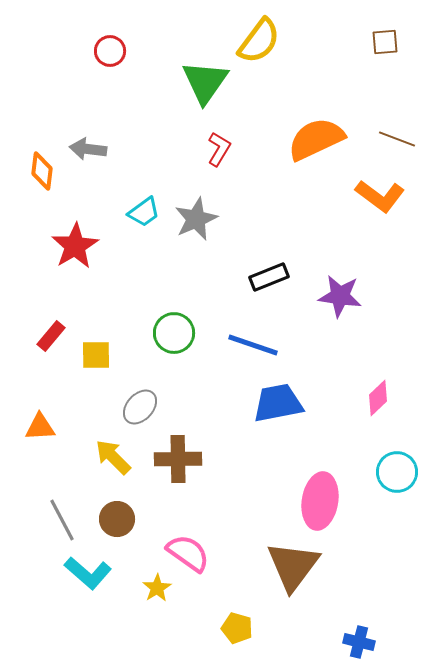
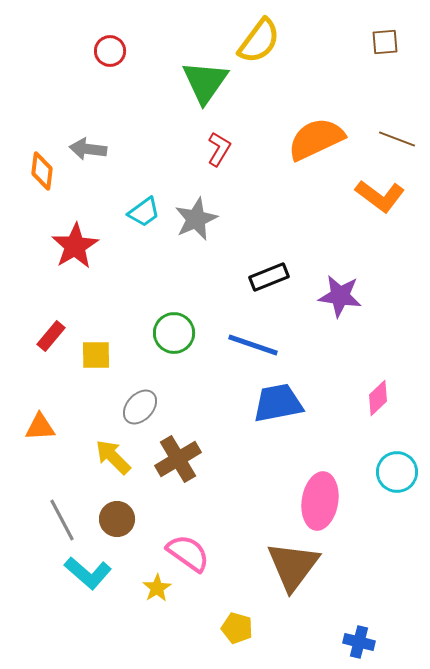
brown cross: rotated 30 degrees counterclockwise
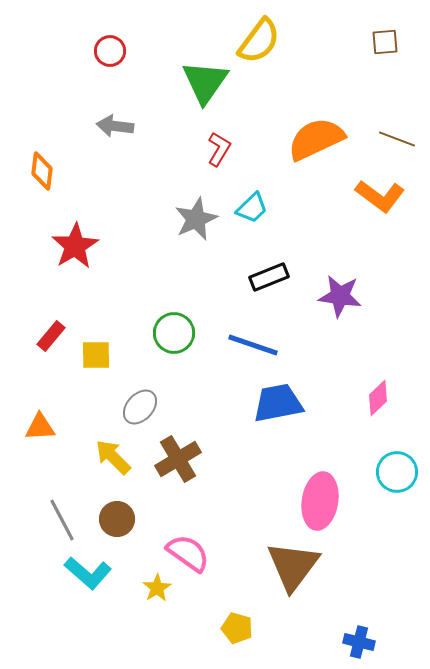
gray arrow: moved 27 px right, 23 px up
cyan trapezoid: moved 108 px right, 4 px up; rotated 8 degrees counterclockwise
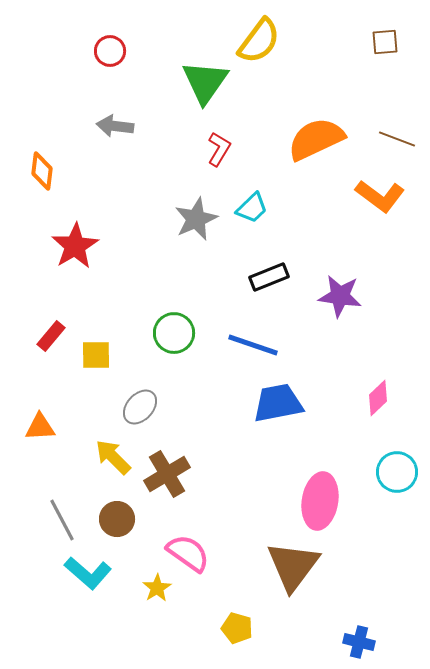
brown cross: moved 11 px left, 15 px down
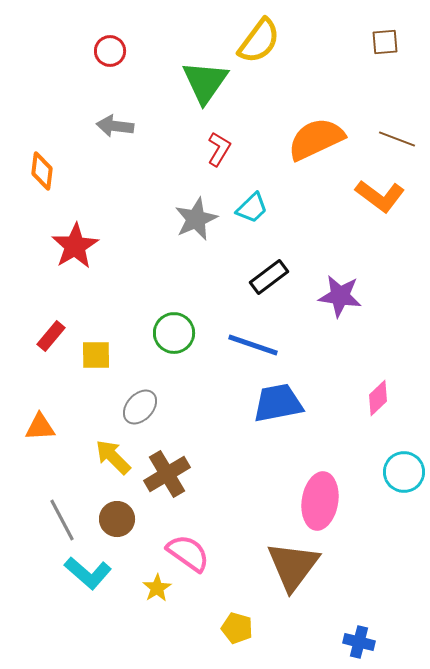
black rectangle: rotated 15 degrees counterclockwise
cyan circle: moved 7 px right
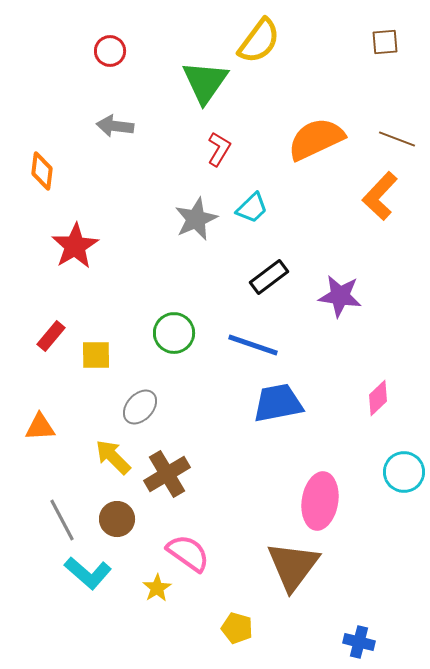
orange L-shape: rotated 96 degrees clockwise
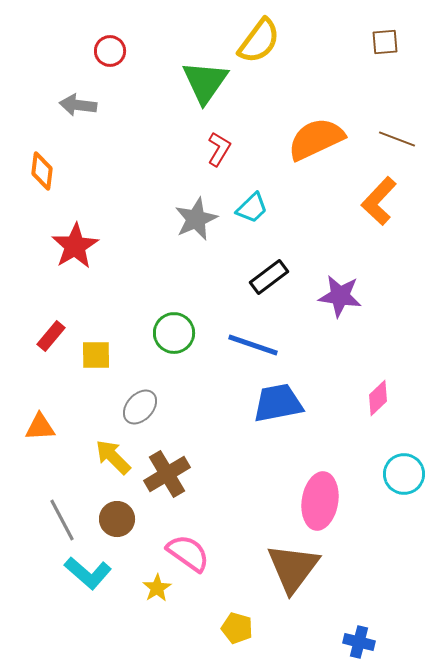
gray arrow: moved 37 px left, 21 px up
orange L-shape: moved 1 px left, 5 px down
cyan circle: moved 2 px down
brown triangle: moved 2 px down
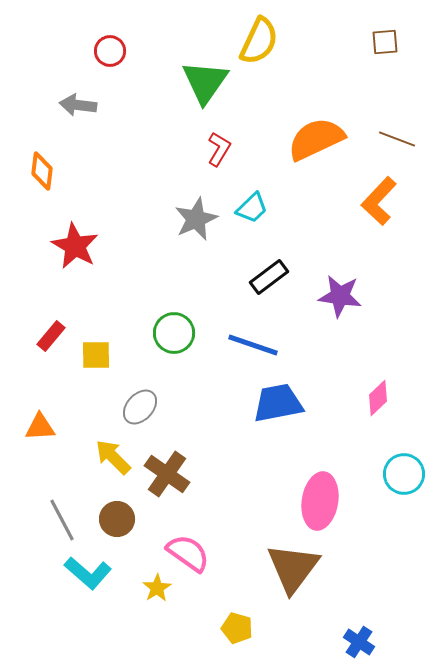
yellow semicircle: rotated 12 degrees counterclockwise
red star: rotated 12 degrees counterclockwise
brown cross: rotated 24 degrees counterclockwise
blue cross: rotated 20 degrees clockwise
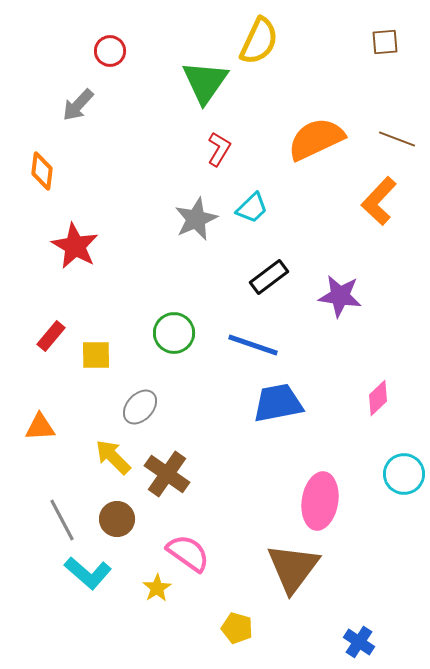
gray arrow: rotated 54 degrees counterclockwise
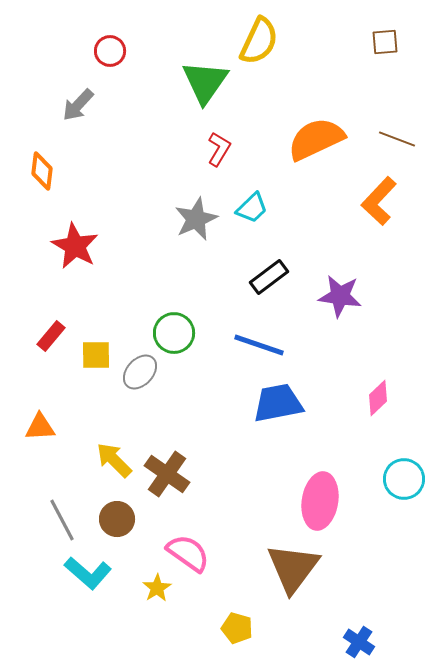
blue line: moved 6 px right
gray ellipse: moved 35 px up
yellow arrow: moved 1 px right, 3 px down
cyan circle: moved 5 px down
